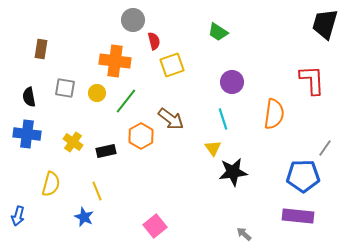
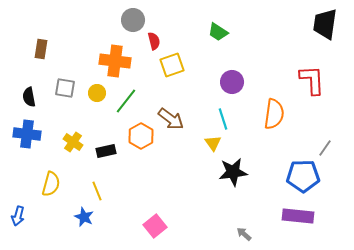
black trapezoid: rotated 8 degrees counterclockwise
yellow triangle: moved 5 px up
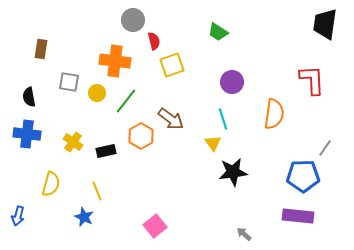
gray square: moved 4 px right, 6 px up
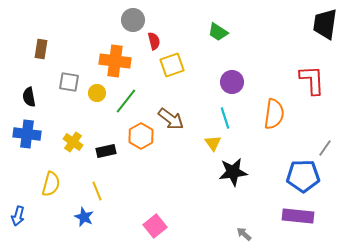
cyan line: moved 2 px right, 1 px up
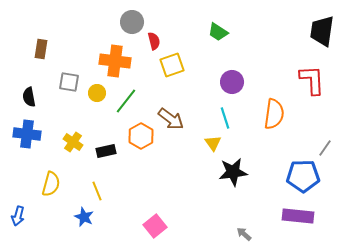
gray circle: moved 1 px left, 2 px down
black trapezoid: moved 3 px left, 7 px down
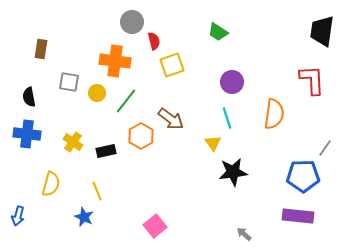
cyan line: moved 2 px right
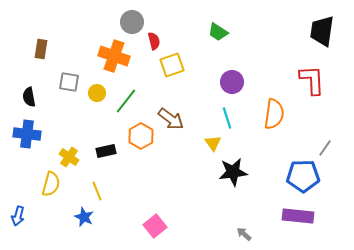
orange cross: moved 1 px left, 5 px up; rotated 12 degrees clockwise
yellow cross: moved 4 px left, 15 px down
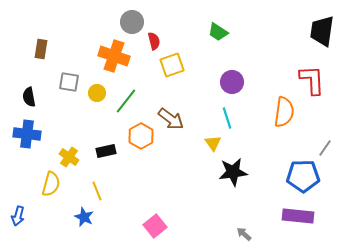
orange semicircle: moved 10 px right, 2 px up
